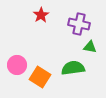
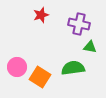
red star: rotated 14 degrees clockwise
pink circle: moved 2 px down
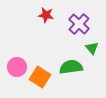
red star: moved 5 px right; rotated 28 degrees clockwise
purple cross: rotated 30 degrees clockwise
green triangle: moved 2 px right, 1 px down; rotated 40 degrees clockwise
green semicircle: moved 2 px left, 1 px up
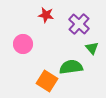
pink circle: moved 6 px right, 23 px up
orange square: moved 7 px right, 4 px down
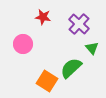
red star: moved 3 px left, 2 px down
green semicircle: moved 1 px down; rotated 35 degrees counterclockwise
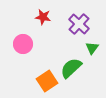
green triangle: rotated 16 degrees clockwise
orange square: rotated 25 degrees clockwise
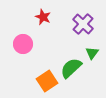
red star: rotated 14 degrees clockwise
purple cross: moved 4 px right
green triangle: moved 5 px down
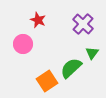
red star: moved 5 px left, 3 px down
